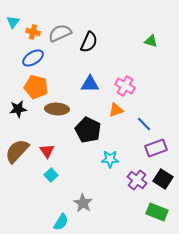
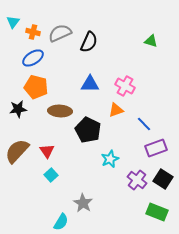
brown ellipse: moved 3 px right, 2 px down
cyan star: rotated 24 degrees counterclockwise
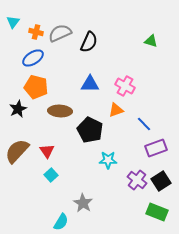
orange cross: moved 3 px right
black star: rotated 18 degrees counterclockwise
black pentagon: moved 2 px right
cyan star: moved 2 px left, 1 px down; rotated 24 degrees clockwise
black square: moved 2 px left, 2 px down; rotated 24 degrees clockwise
